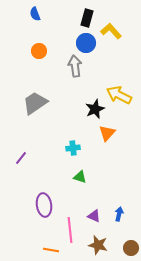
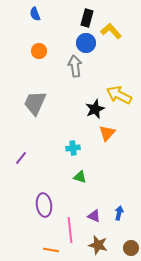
gray trapezoid: rotated 32 degrees counterclockwise
blue arrow: moved 1 px up
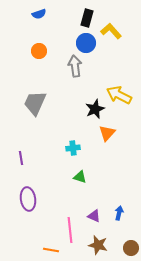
blue semicircle: moved 4 px right; rotated 88 degrees counterclockwise
purple line: rotated 48 degrees counterclockwise
purple ellipse: moved 16 px left, 6 px up
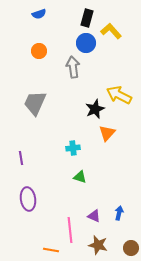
gray arrow: moved 2 px left, 1 px down
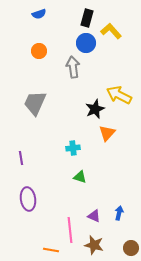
brown star: moved 4 px left
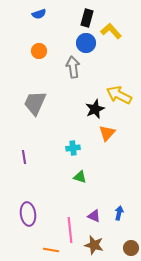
purple line: moved 3 px right, 1 px up
purple ellipse: moved 15 px down
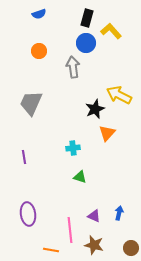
gray trapezoid: moved 4 px left
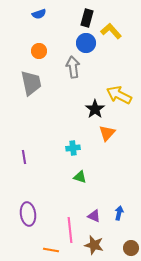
gray trapezoid: moved 20 px up; rotated 144 degrees clockwise
black star: rotated 12 degrees counterclockwise
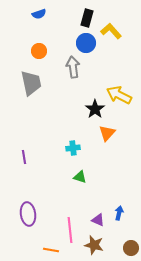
purple triangle: moved 4 px right, 4 px down
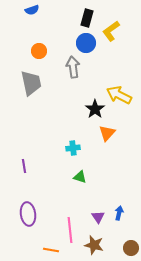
blue semicircle: moved 7 px left, 4 px up
yellow L-shape: rotated 85 degrees counterclockwise
purple line: moved 9 px down
purple triangle: moved 3 px up; rotated 32 degrees clockwise
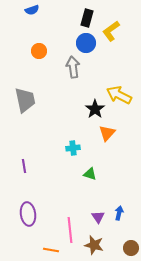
gray trapezoid: moved 6 px left, 17 px down
green triangle: moved 10 px right, 3 px up
